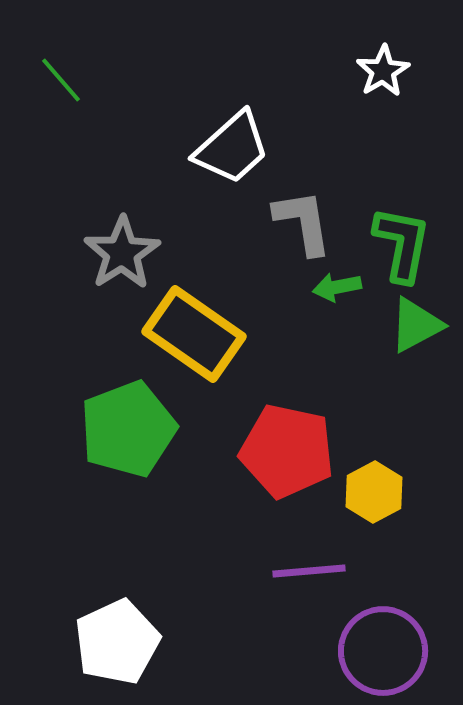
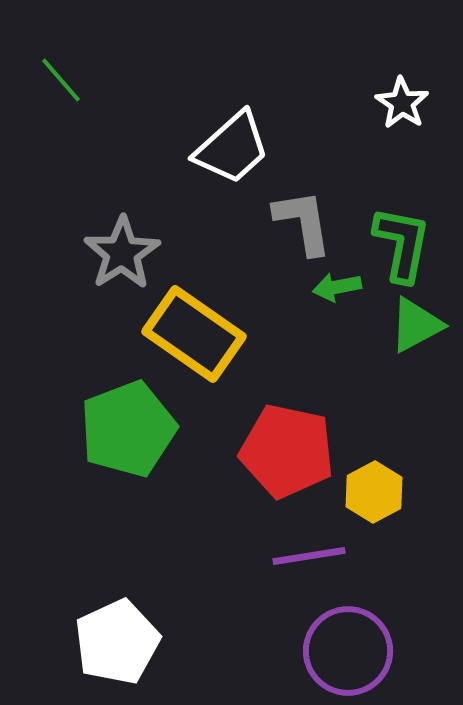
white star: moved 19 px right, 32 px down; rotated 8 degrees counterclockwise
purple line: moved 15 px up; rotated 4 degrees counterclockwise
purple circle: moved 35 px left
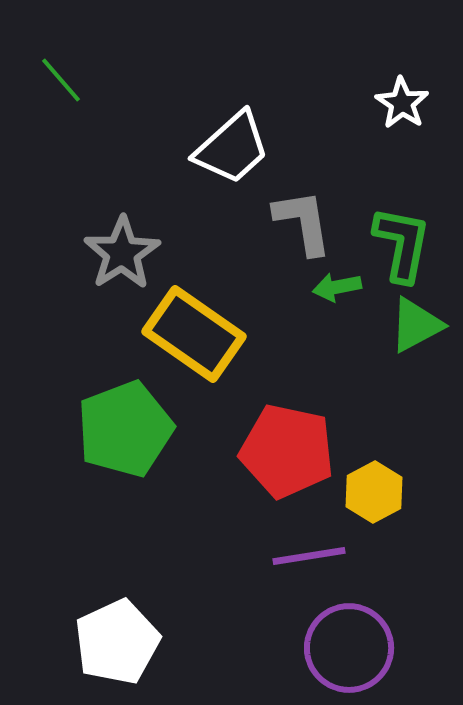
green pentagon: moved 3 px left
purple circle: moved 1 px right, 3 px up
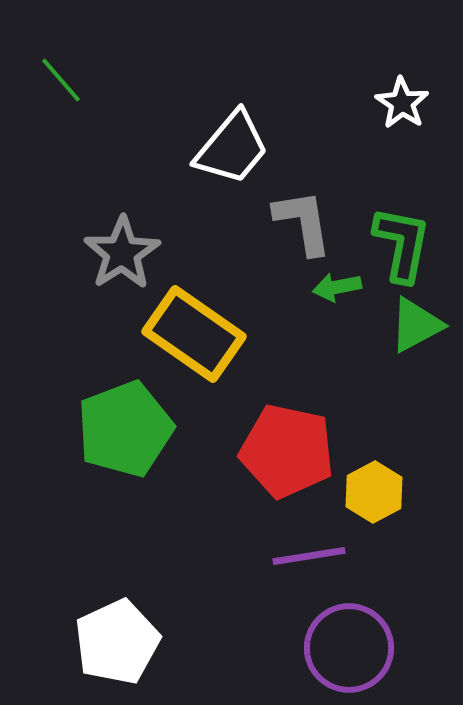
white trapezoid: rotated 8 degrees counterclockwise
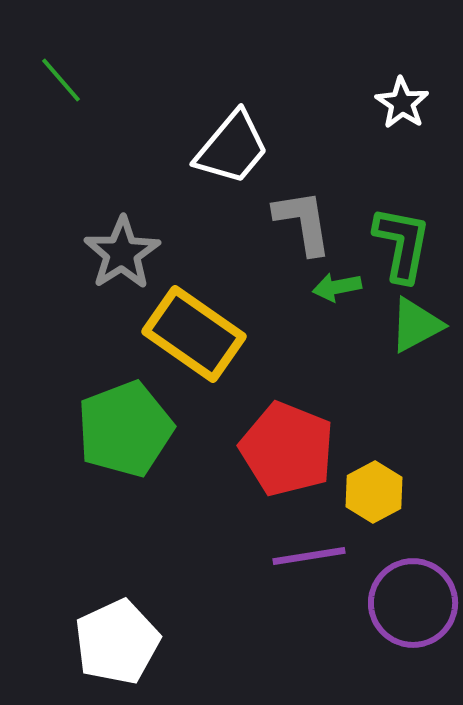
red pentagon: moved 2 px up; rotated 10 degrees clockwise
purple circle: moved 64 px right, 45 px up
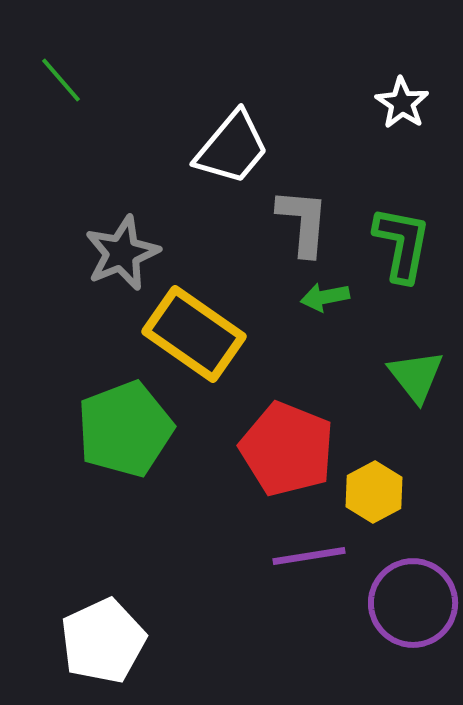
gray L-shape: rotated 14 degrees clockwise
gray star: rotated 10 degrees clockwise
green arrow: moved 12 px left, 10 px down
green triangle: moved 51 px down; rotated 40 degrees counterclockwise
white pentagon: moved 14 px left, 1 px up
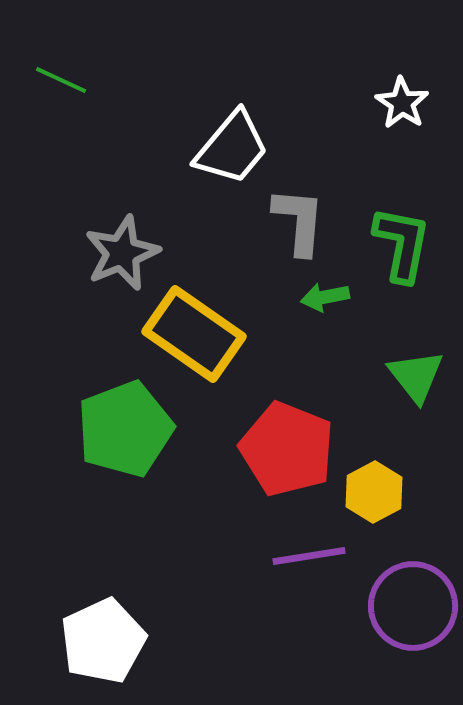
green line: rotated 24 degrees counterclockwise
gray L-shape: moved 4 px left, 1 px up
purple circle: moved 3 px down
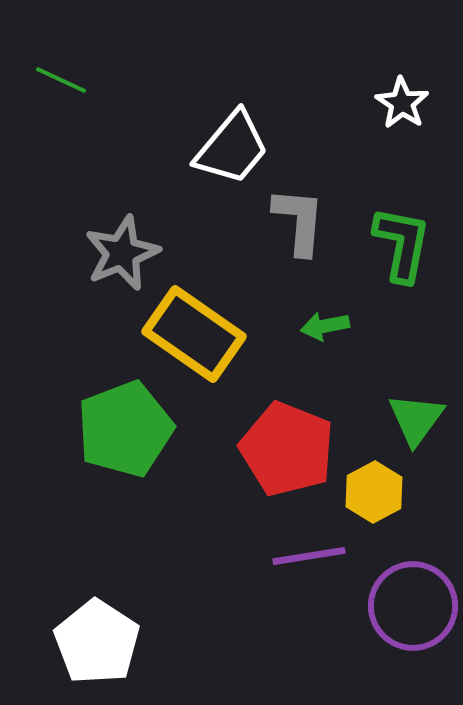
green arrow: moved 29 px down
green triangle: moved 43 px down; rotated 14 degrees clockwise
white pentagon: moved 6 px left, 1 px down; rotated 14 degrees counterclockwise
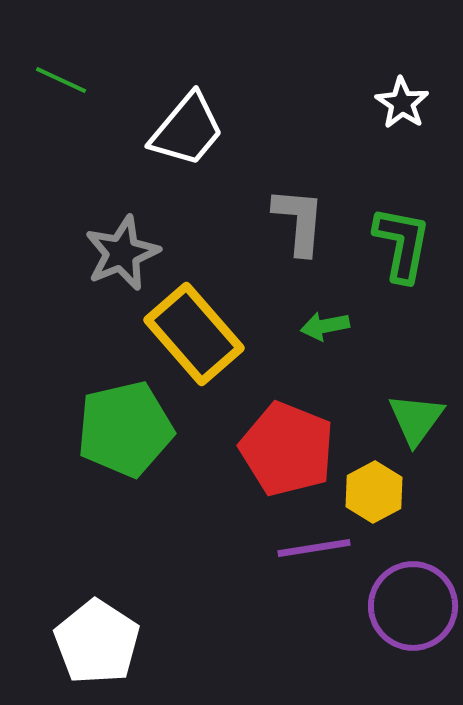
white trapezoid: moved 45 px left, 18 px up
yellow rectangle: rotated 14 degrees clockwise
green pentagon: rotated 8 degrees clockwise
purple line: moved 5 px right, 8 px up
